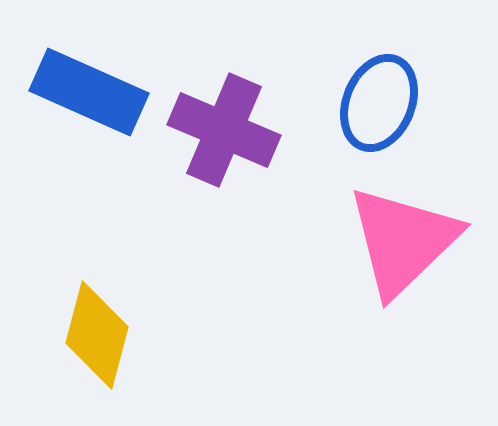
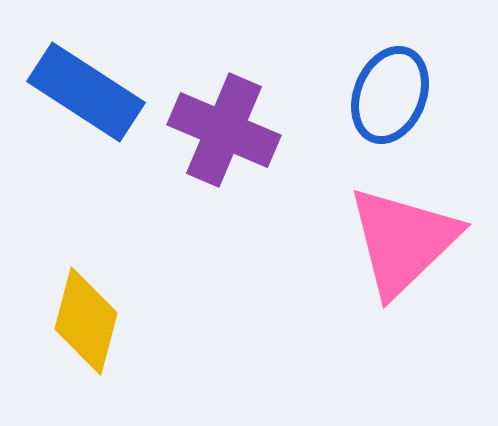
blue rectangle: moved 3 px left; rotated 9 degrees clockwise
blue ellipse: moved 11 px right, 8 px up
yellow diamond: moved 11 px left, 14 px up
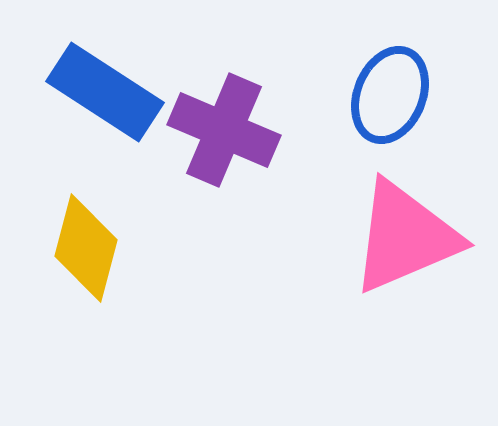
blue rectangle: moved 19 px right
pink triangle: moved 2 px right, 4 px up; rotated 21 degrees clockwise
yellow diamond: moved 73 px up
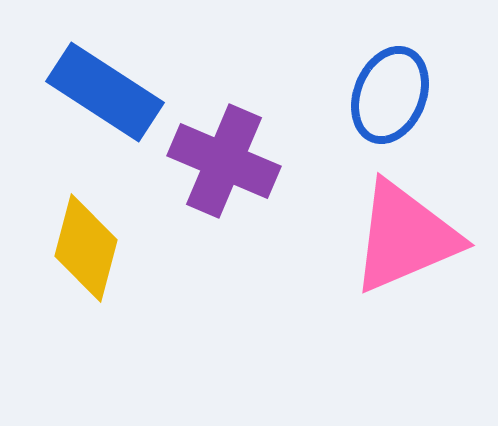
purple cross: moved 31 px down
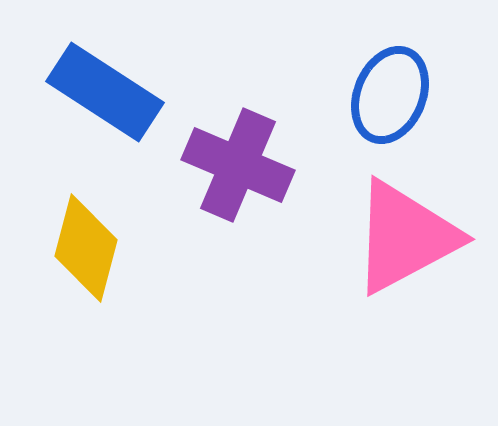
purple cross: moved 14 px right, 4 px down
pink triangle: rotated 5 degrees counterclockwise
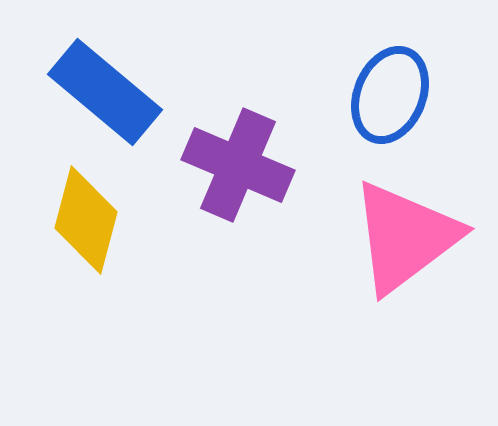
blue rectangle: rotated 7 degrees clockwise
pink triangle: rotated 9 degrees counterclockwise
yellow diamond: moved 28 px up
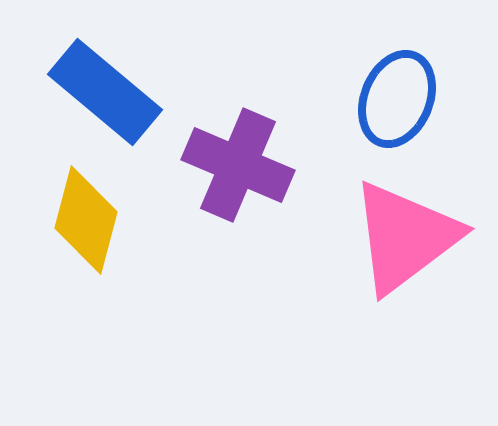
blue ellipse: moved 7 px right, 4 px down
